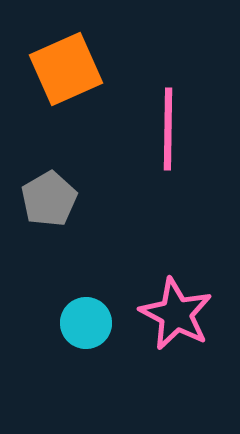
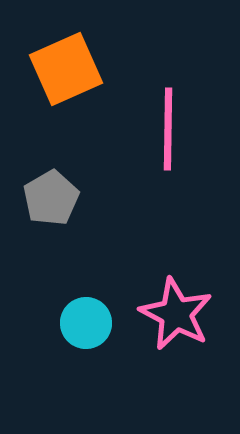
gray pentagon: moved 2 px right, 1 px up
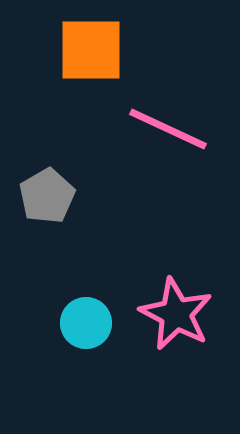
orange square: moved 25 px right, 19 px up; rotated 24 degrees clockwise
pink line: rotated 66 degrees counterclockwise
gray pentagon: moved 4 px left, 2 px up
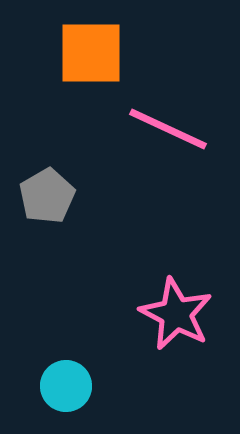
orange square: moved 3 px down
cyan circle: moved 20 px left, 63 px down
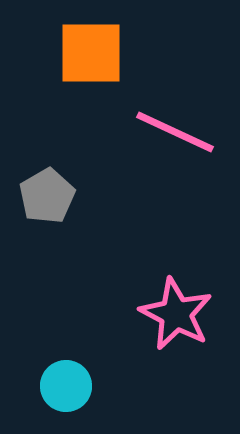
pink line: moved 7 px right, 3 px down
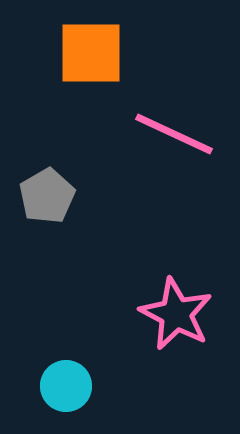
pink line: moved 1 px left, 2 px down
